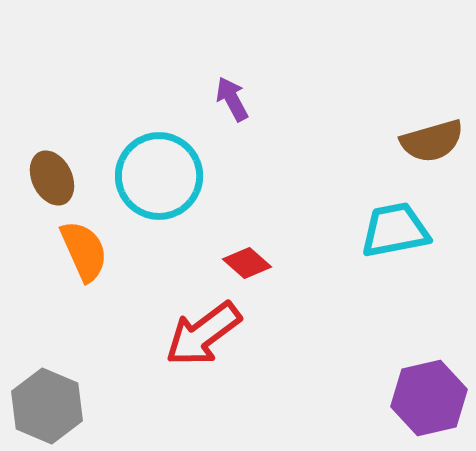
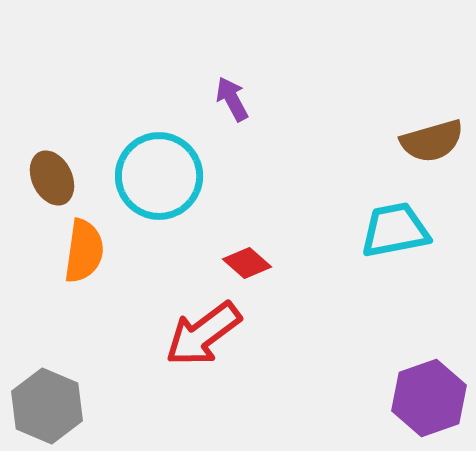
orange semicircle: rotated 32 degrees clockwise
purple hexagon: rotated 6 degrees counterclockwise
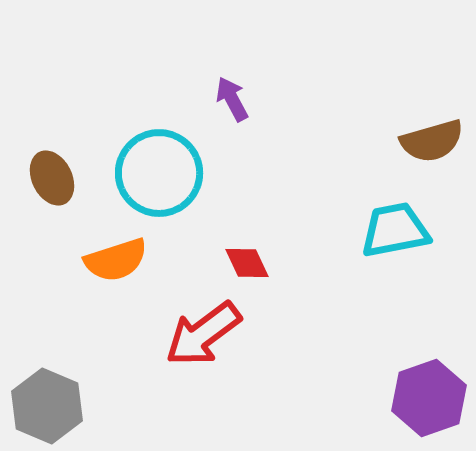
cyan circle: moved 3 px up
orange semicircle: moved 32 px right, 9 px down; rotated 64 degrees clockwise
red diamond: rotated 24 degrees clockwise
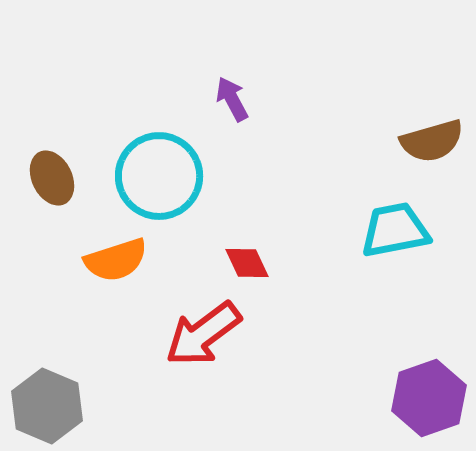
cyan circle: moved 3 px down
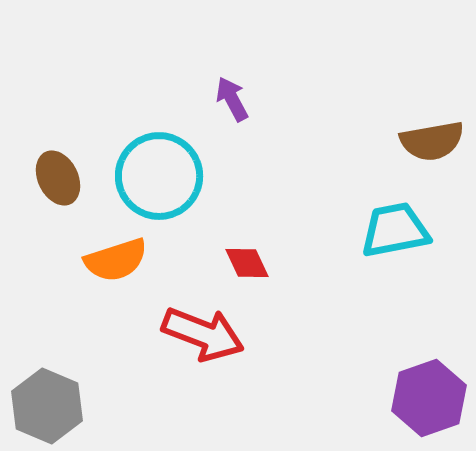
brown semicircle: rotated 6 degrees clockwise
brown ellipse: moved 6 px right
red arrow: rotated 122 degrees counterclockwise
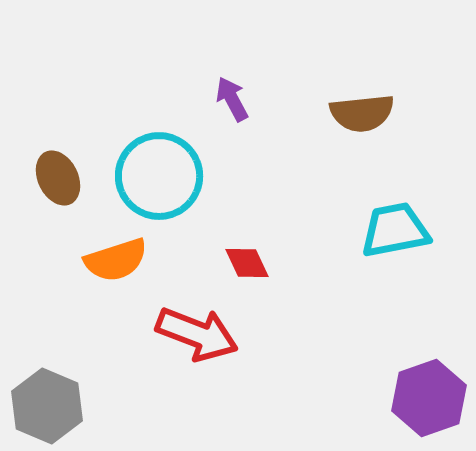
brown semicircle: moved 70 px left, 28 px up; rotated 4 degrees clockwise
red arrow: moved 6 px left
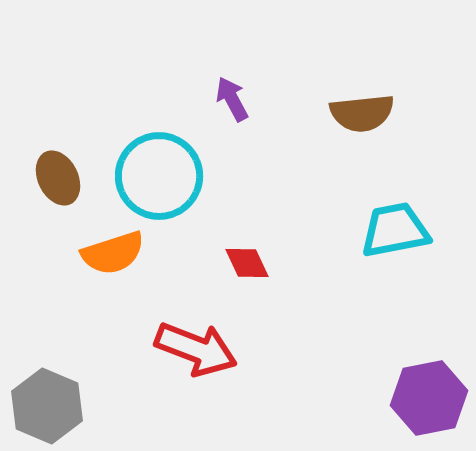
orange semicircle: moved 3 px left, 7 px up
red arrow: moved 1 px left, 15 px down
purple hexagon: rotated 8 degrees clockwise
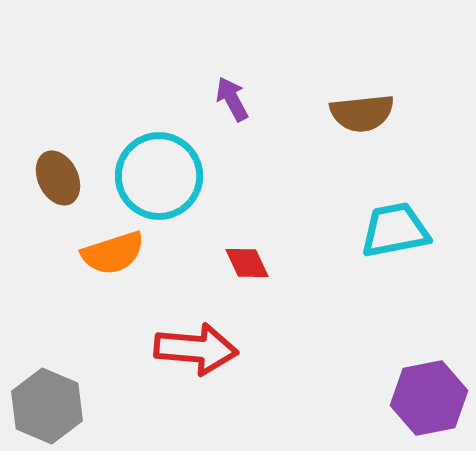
red arrow: rotated 16 degrees counterclockwise
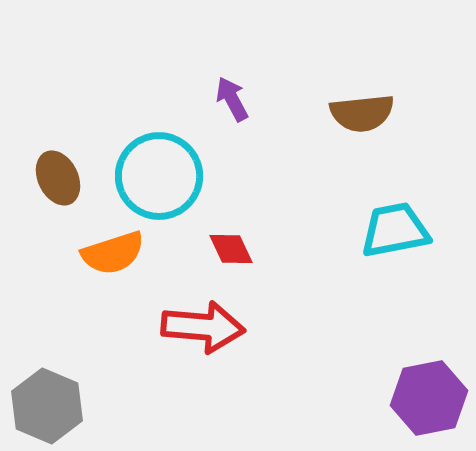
red diamond: moved 16 px left, 14 px up
red arrow: moved 7 px right, 22 px up
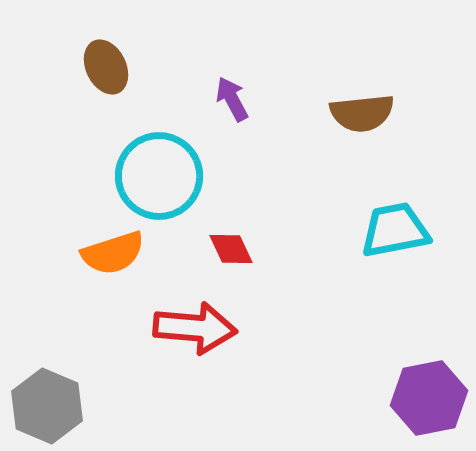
brown ellipse: moved 48 px right, 111 px up
red arrow: moved 8 px left, 1 px down
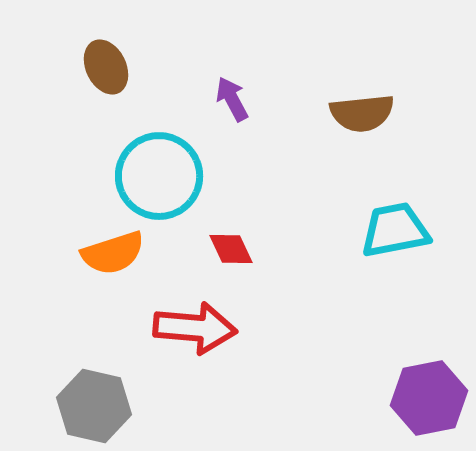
gray hexagon: moved 47 px right; rotated 10 degrees counterclockwise
